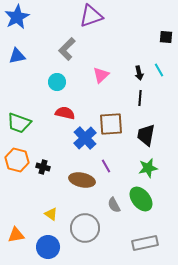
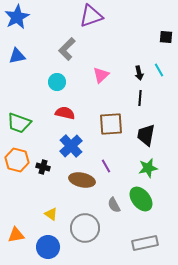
blue cross: moved 14 px left, 8 px down
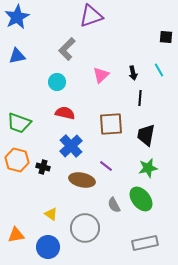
black arrow: moved 6 px left
purple line: rotated 24 degrees counterclockwise
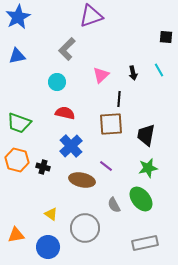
blue star: moved 1 px right
black line: moved 21 px left, 1 px down
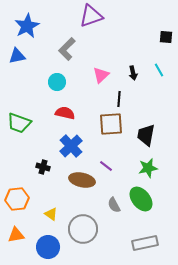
blue star: moved 9 px right, 9 px down
orange hexagon: moved 39 px down; rotated 20 degrees counterclockwise
gray circle: moved 2 px left, 1 px down
